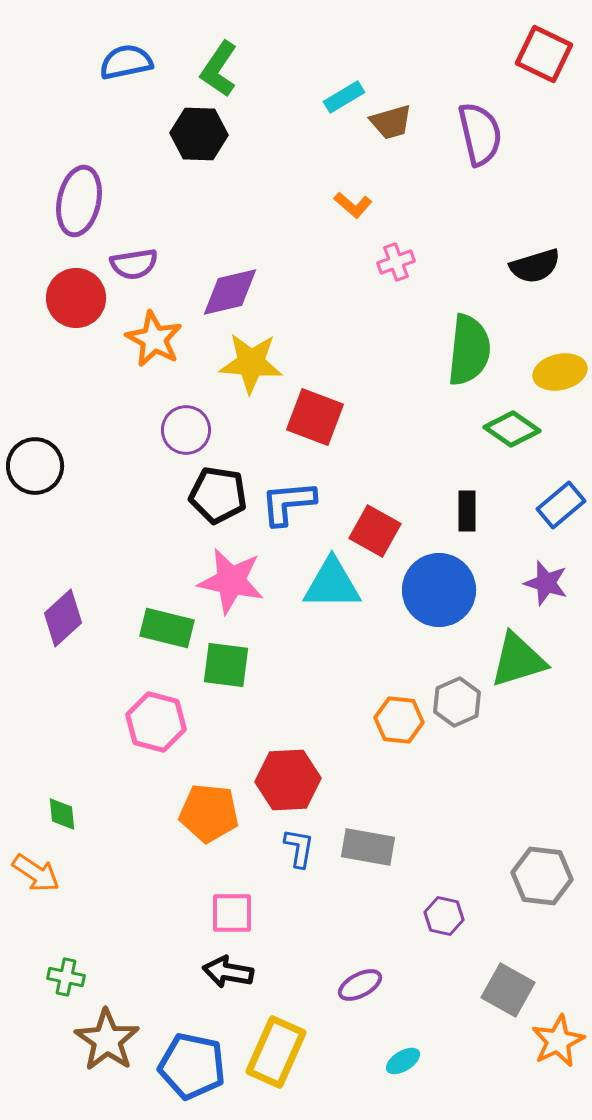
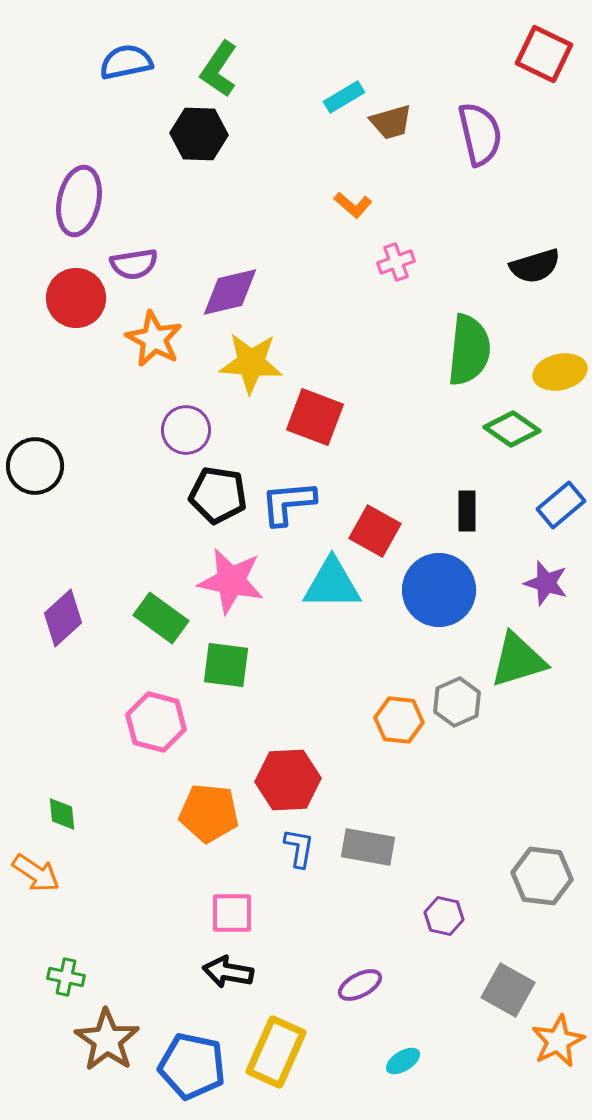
green rectangle at (167, 628): moved 6 px left, 10 px up; rotated 22 degrees clockwise
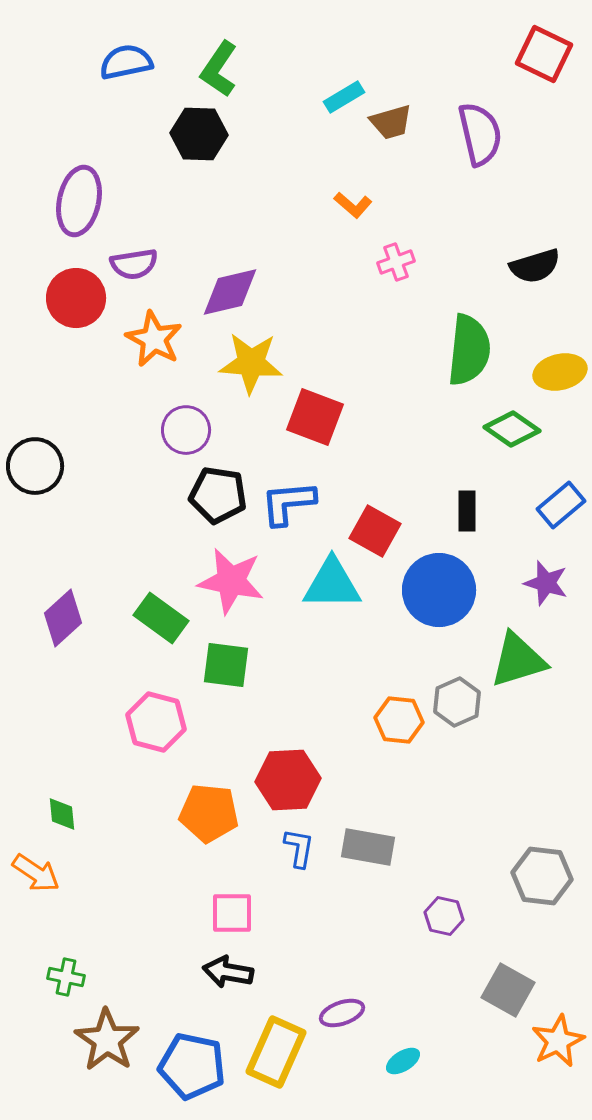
purple ellipse at (360, 985): moved 18 px left, 28 px down; rotated 9 degrees clockwise
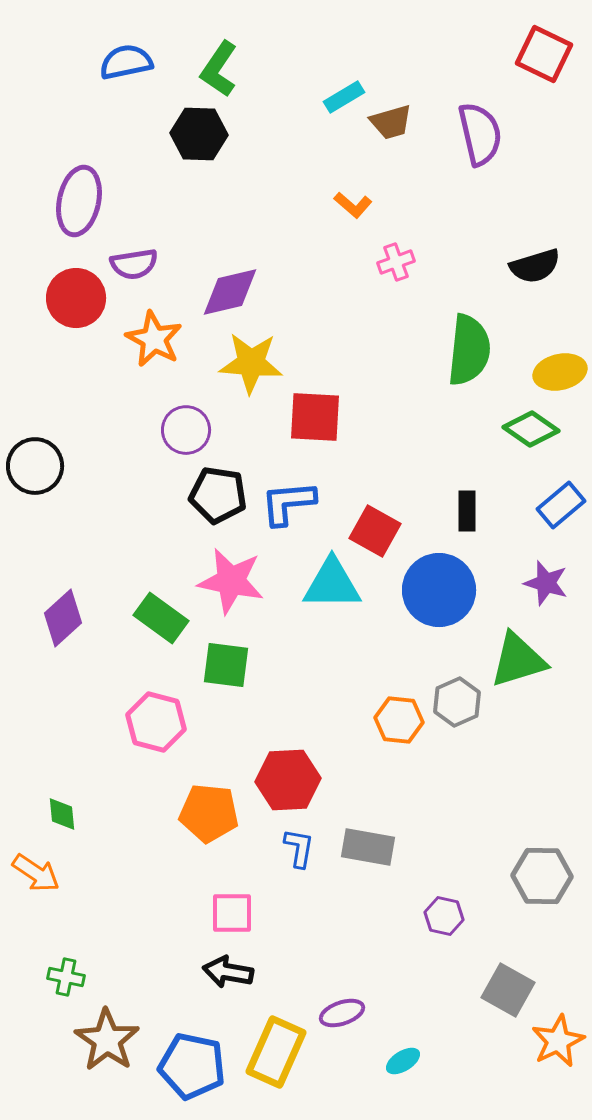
red square at (315, 417): rotated 18 degrees counterclockwise
green diamond at (512, 429): moved 19 px right
gray hexagon at (542, 876): rotated 6 degrees counterclockwise
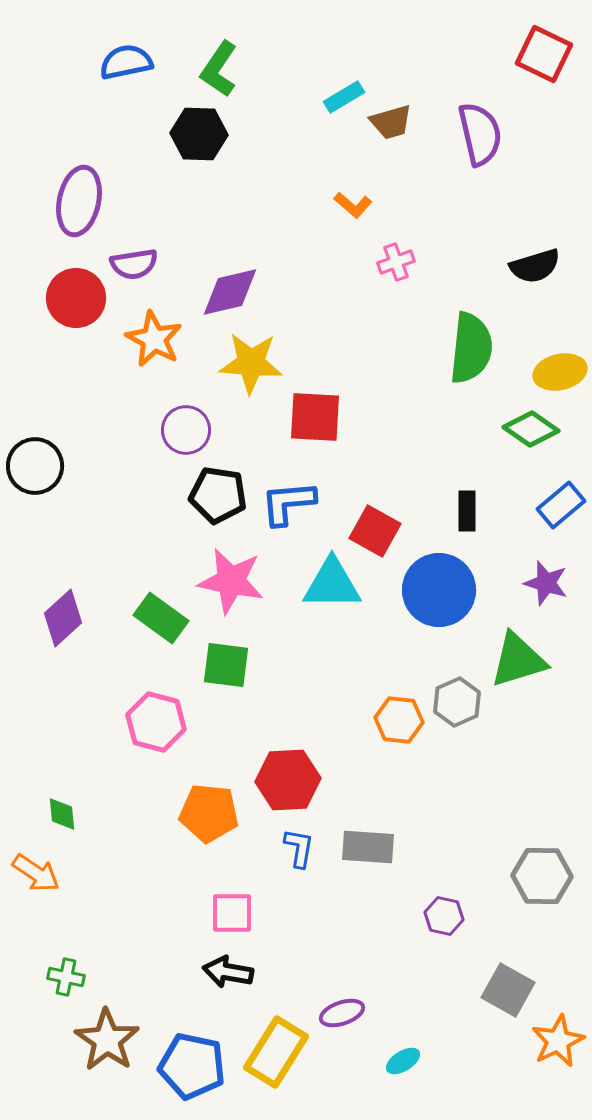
green semicircle at (469, 350): moved 2 px right, 2 px up
gray rectangle at (368, 847): rotated 6 degrees counterclockwise
yellow rectangle at (276, 1052): rotated 8 degrees clockwise
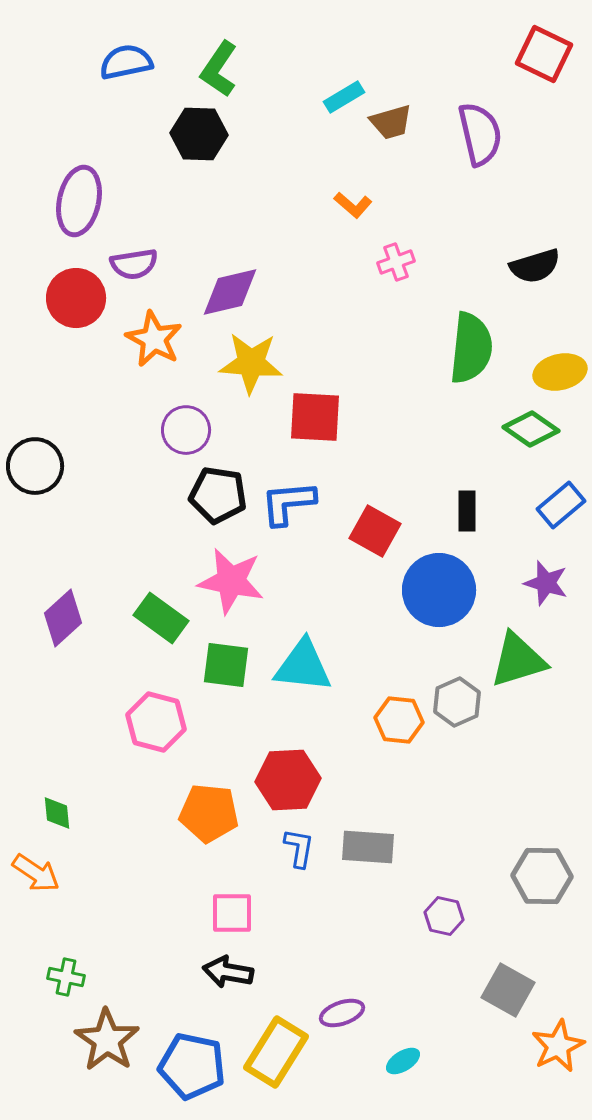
cyan triangle at (332, 584): moved 29 px left, 82 px down; rotated 6 degrees clockwise
green diamond at (62, 814): moved 5 px left, 1 px up
orange star at (558, 1041): moved 5 px down
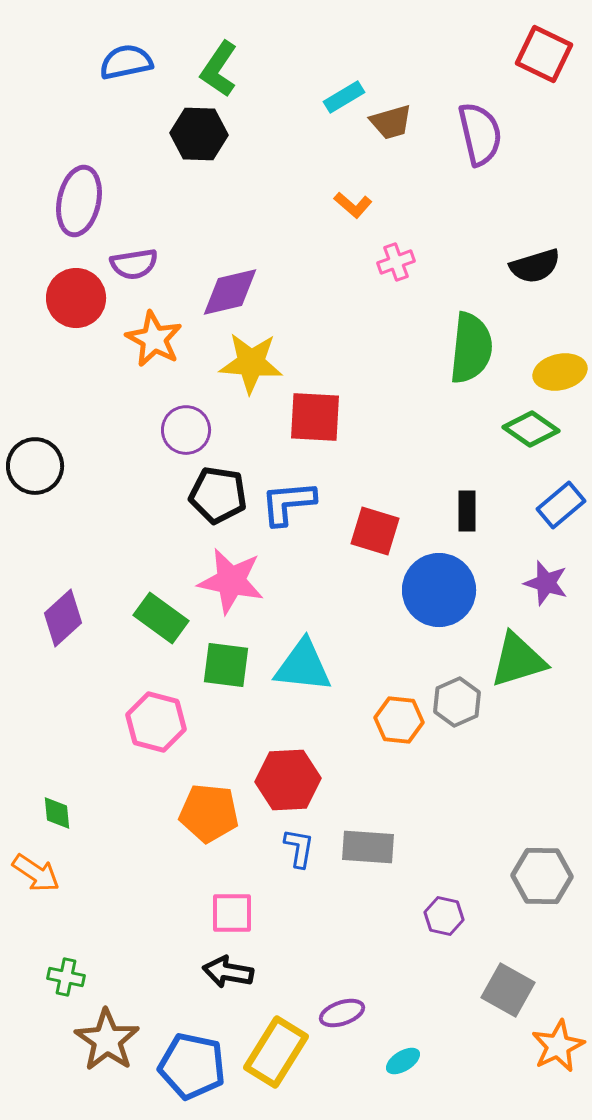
red square at (375, 531): rotated 12 degrees counterclockwise
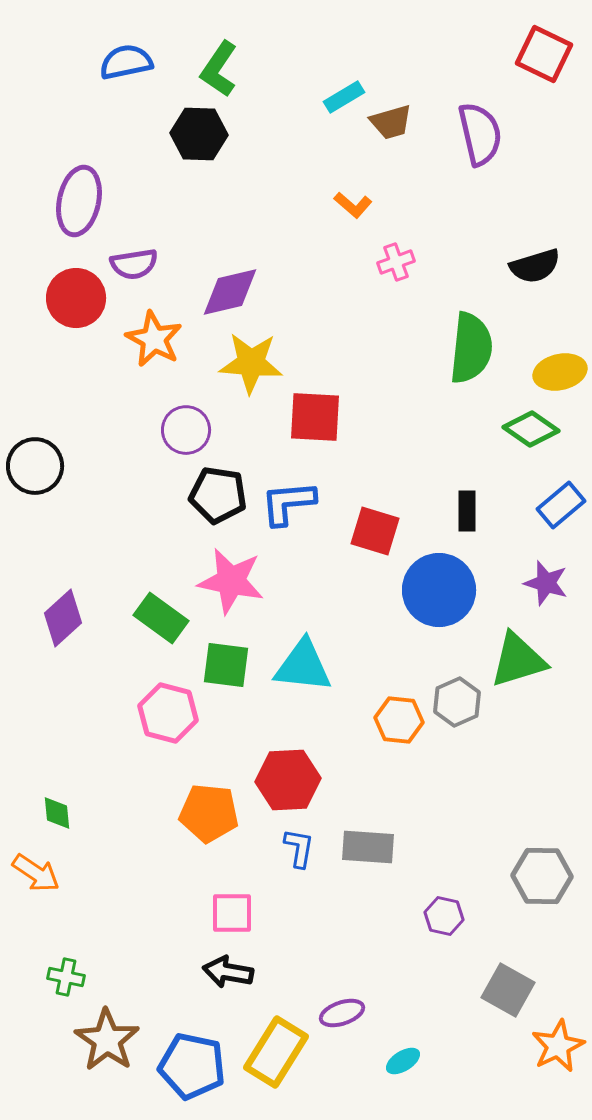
pink hexagon at (156, 722): moved 12 px right, 9 px up
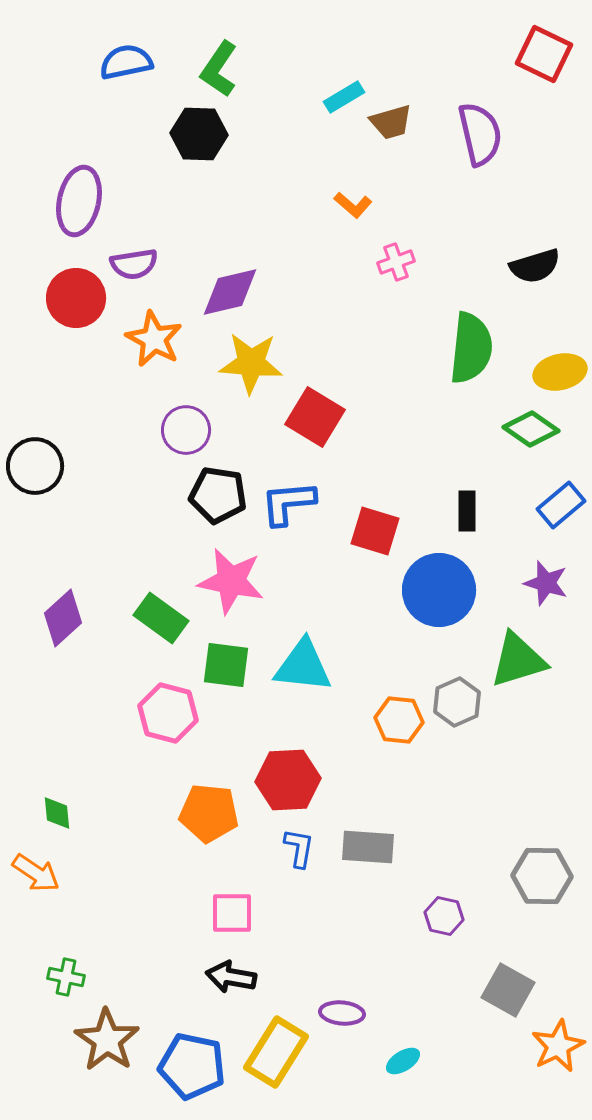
red square at (315, 417): rotated 28 degrees clockwise
black arrow at (228, 972): moved 3 px right, 5 px down
purple ellipse at (342, 1013): rotated 24 degrees clockwise
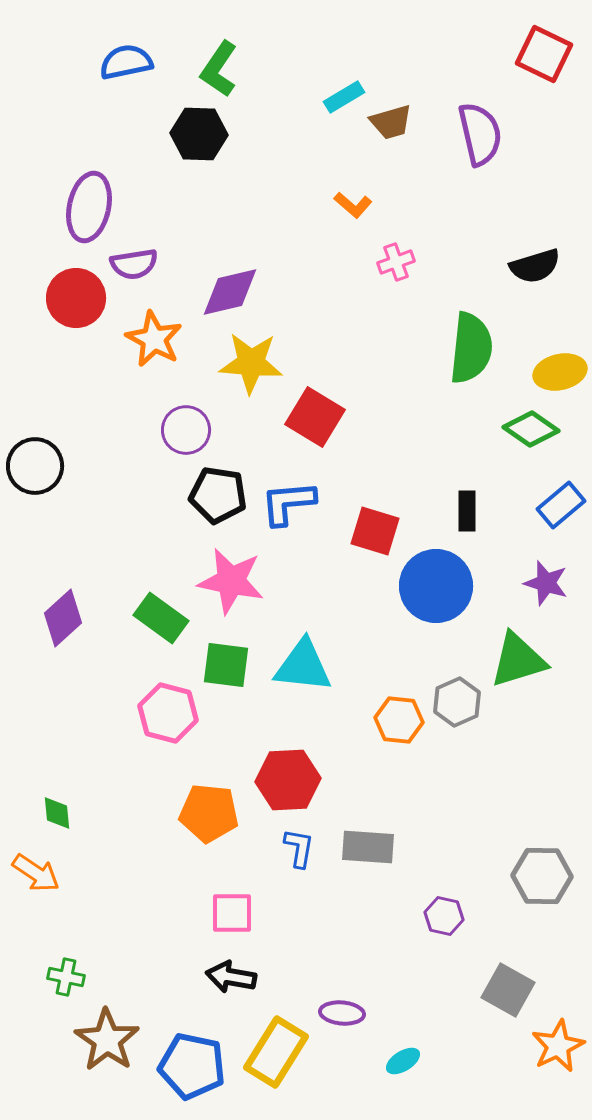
purple ellipse at (79, 201): moved 10 px right, 6 px down
blue circle at (439, 590): moved 3 px left, 4 px up
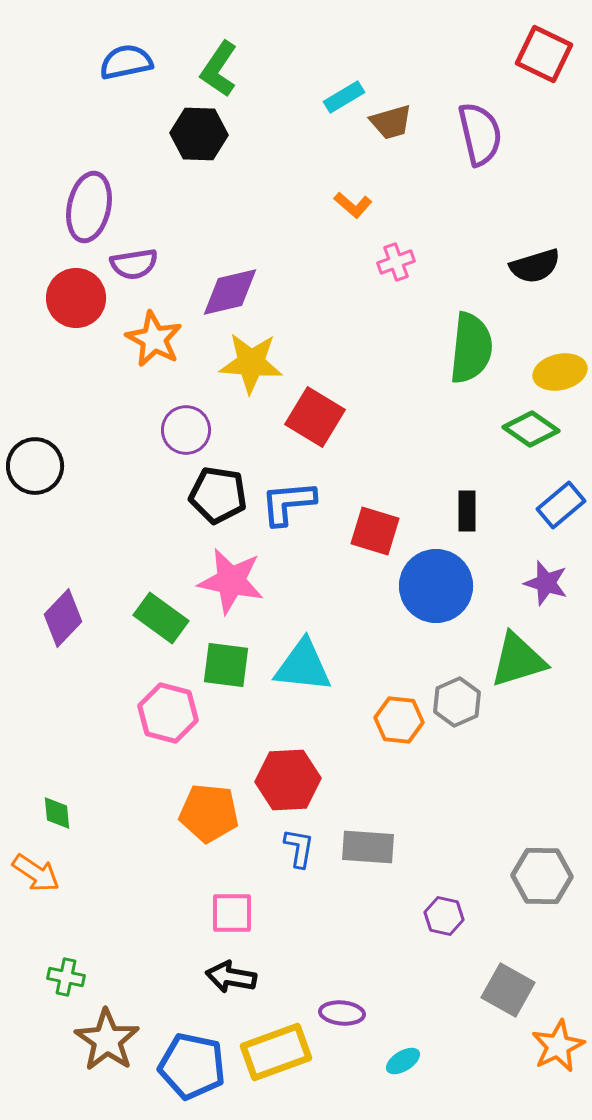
purple diamond at (63, 618): rotated 4 degrees counterclockwise
yellow rectangle at (276, 1052): rotated 38 degrees clockwise
